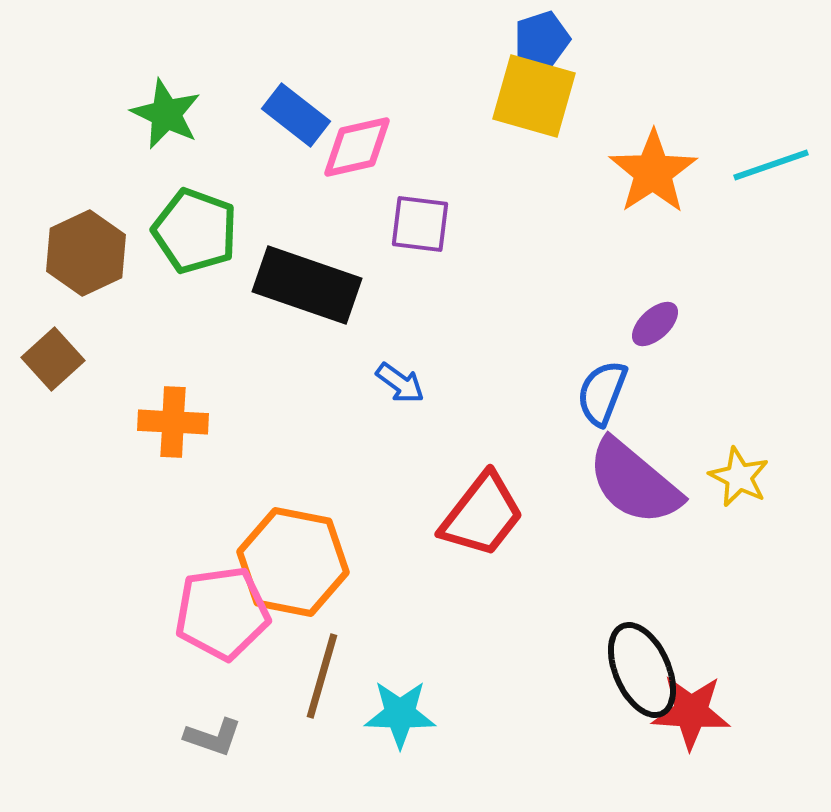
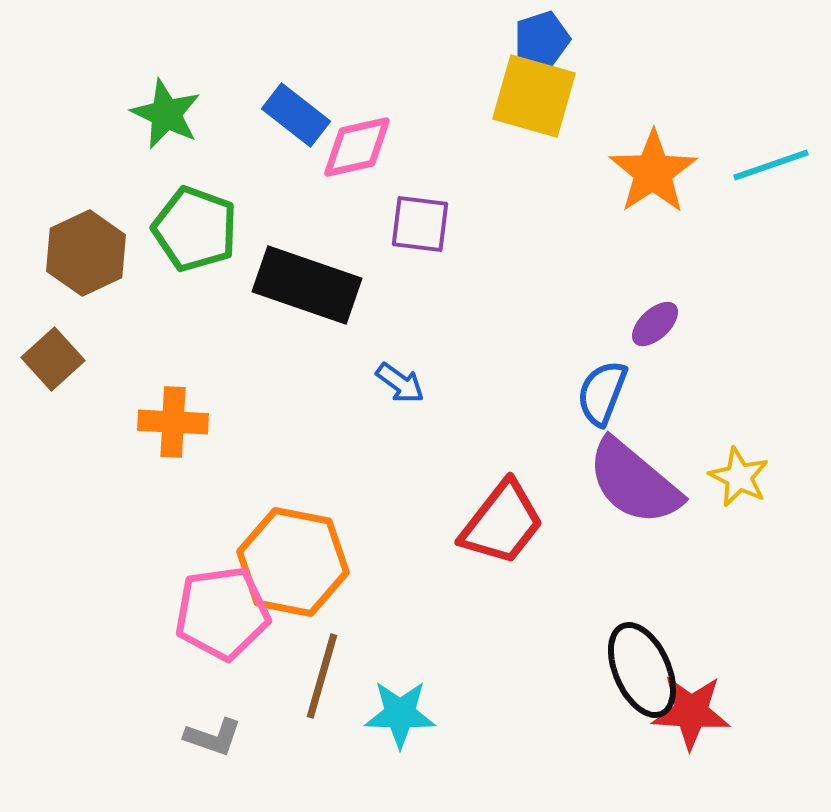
green pentagon: moved 2 px up
red trapezoid: moved 20 px right, 8 px down
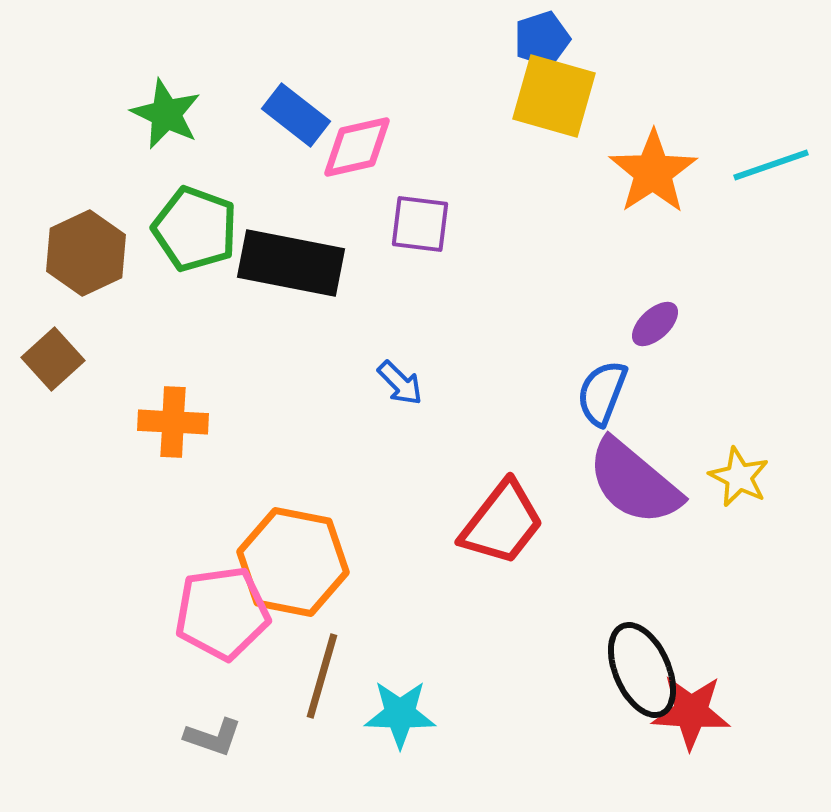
yellow square: moved 20 px right
black rectangle: moved 16 px left, 22 px up; rotated 8 degrees counterclockwise
blue arrow: rotated 9 degrees clockwise
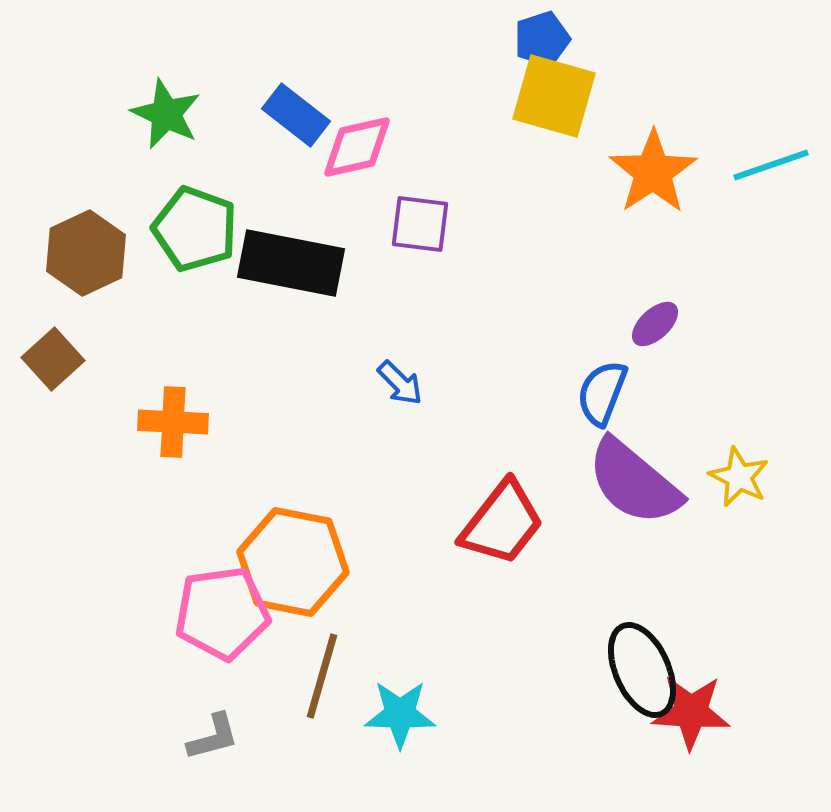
gray L-shape: rotated 34 degrees counterclockwise
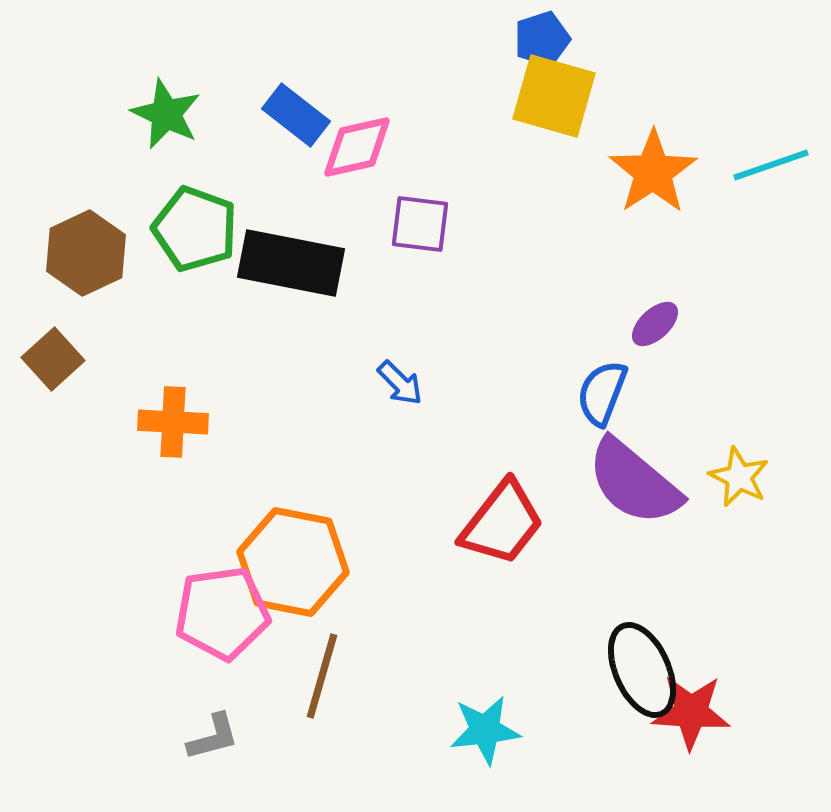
cyan star: moved 85 px right, 16 px down; rotated 8 degrees counterclockwise
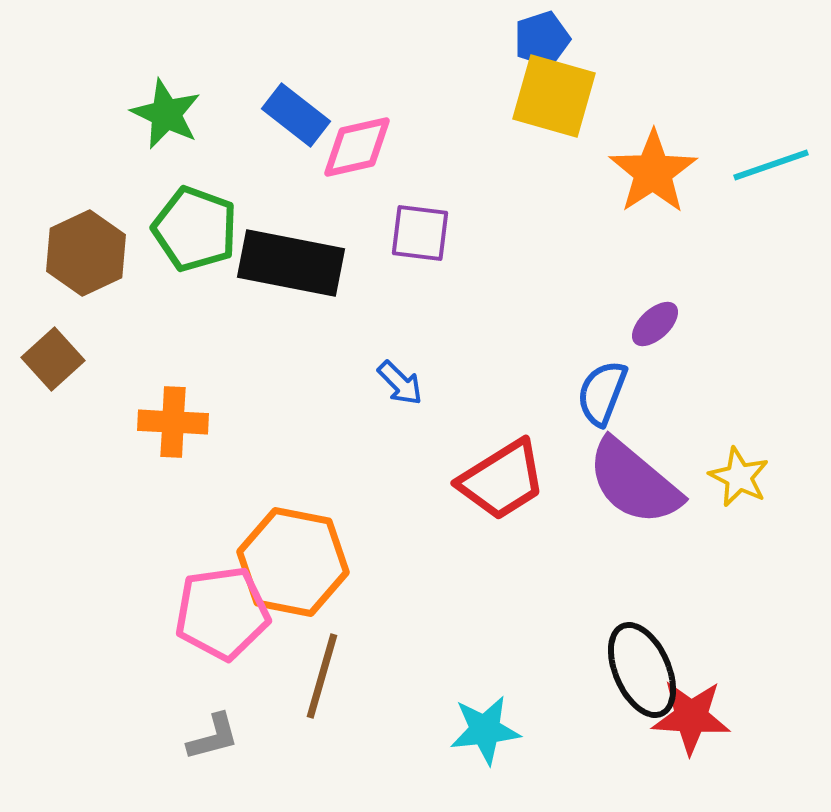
purple square: moved 9 px down
red trapezoid: moved 43 px up; rotated 20 degrees clockwise
red star: moved 5 px down
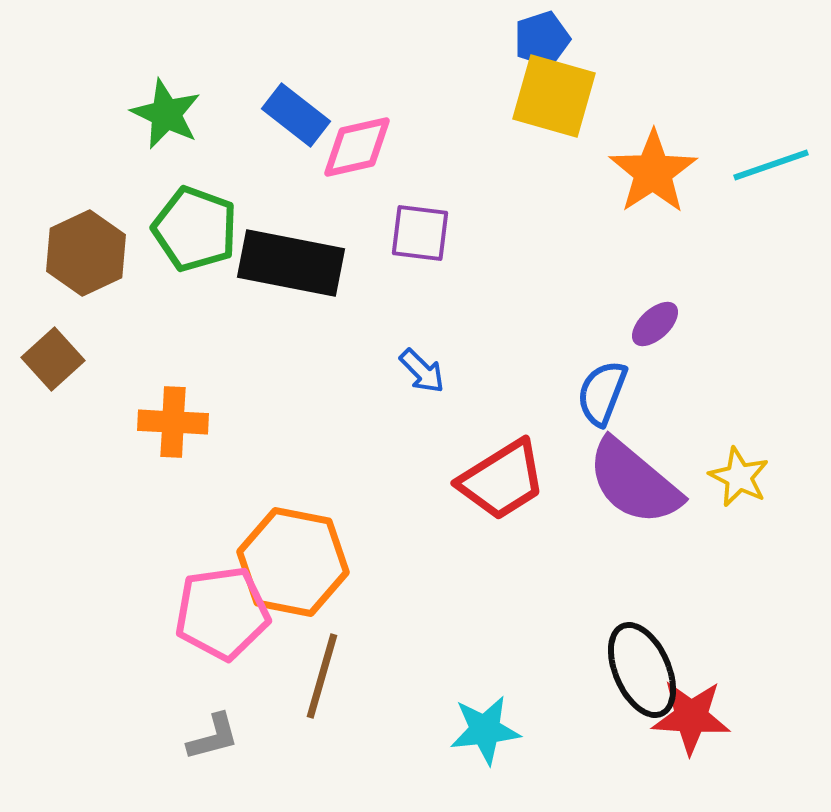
blue arrow: moved 22 px right, 12 px up
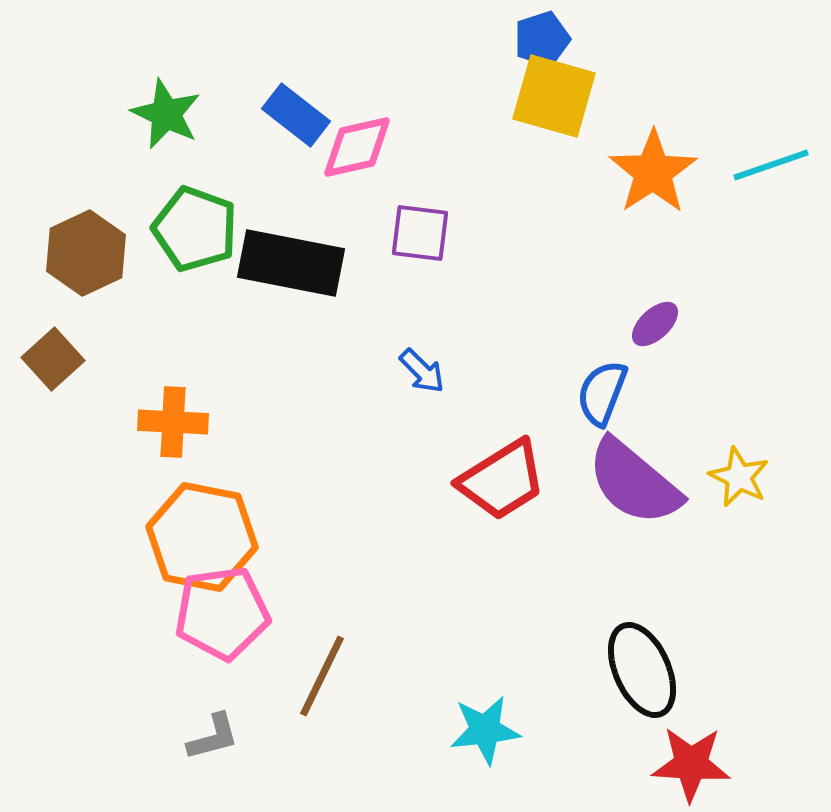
orange hexagon: moved 91 px left, 25 px up
brown line: rotated 10 degrees clockwise
red star: moved 47 px down
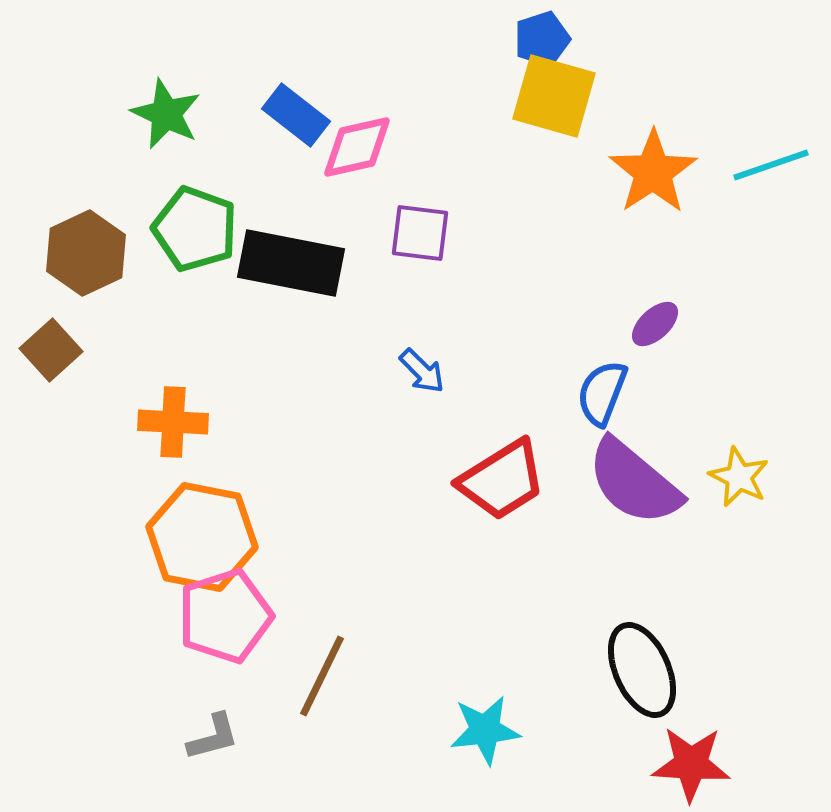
brown square: moved 2 px left, 9 px up
pink pentagon: moved 3 px right, 3 px down; rotated 10 degrees counterclockwise
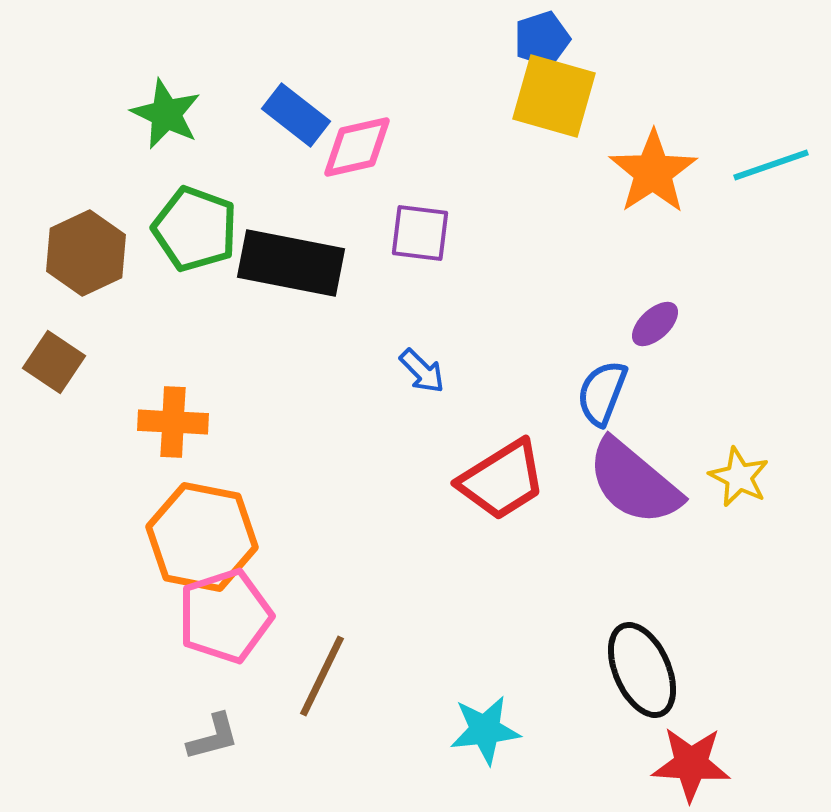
brown square: moved 3 px right, 12 px down; rotated 14 degrees counterclockwise
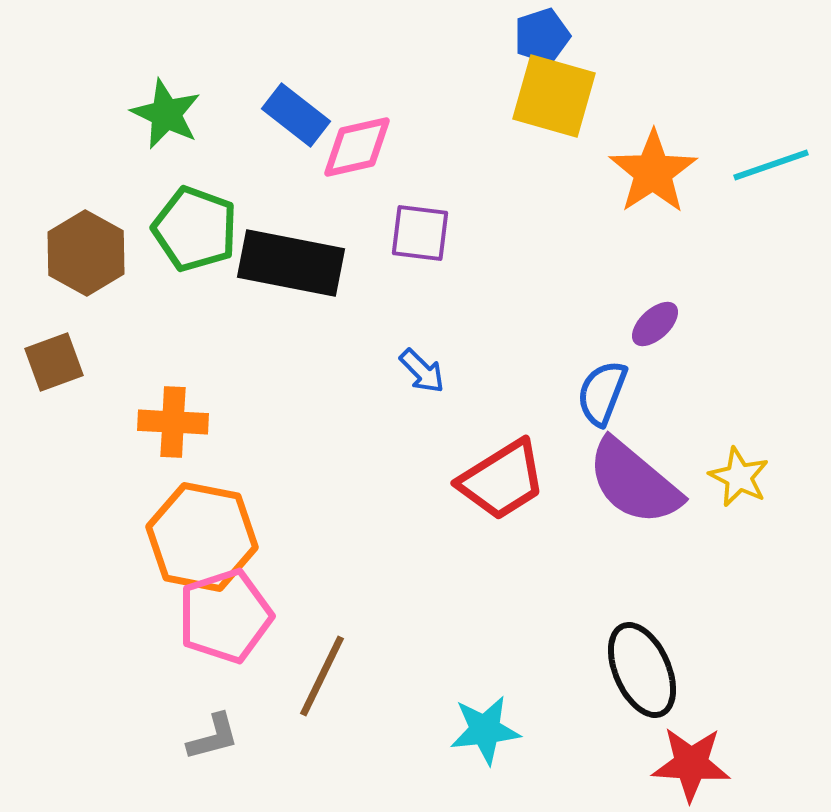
blue pentagon: moved 3 px up
brown hexagon: rotated 6 degrees counterclockwise
brown square: rotated 36 degrees clockwise
